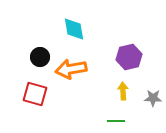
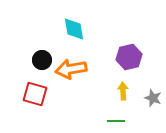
black circle: moved 2 px right, 3 px down
gray star: rotated 18 degrees clockwise
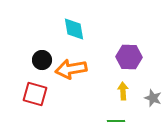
purple hexagon: rotated 15 degrees clockwise
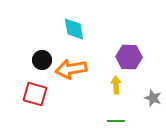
yellow arrow: moved 7 px left, 6 px up
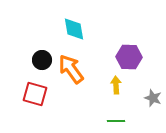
orange arrow: rotated 64 degrees clockwise
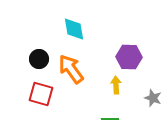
black circle: moved 3 px left, 1 px up
red square: moved 6 px right
green line: moved 6 px left, 2 px up
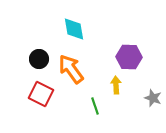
red square: rotated 10 degrees clockwise
green line: moved 15 px left, 13 px up; rotated 72 degrees clockwise
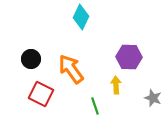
cyan diamond: moved 7 px right, 12 px up; rotated 35 degrees clockwise
black circle: moved 8 px left
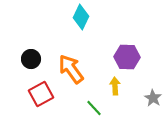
purple hexagon: moved 2 px left
yellow arrow: moved 1 px left, 1 px down
red square: rotated 35 degrees clockwise
gray star: rotated 12 degrees clockwise
green line: moved 1 px left, 2 px down; rotated 24 degrees counterclockwise
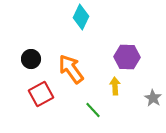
green line: moved 1 px left, 2 px down
